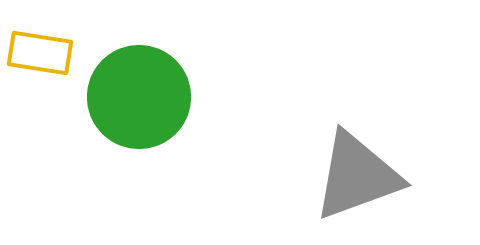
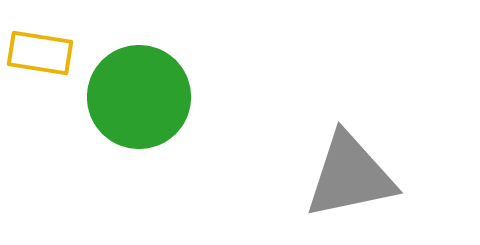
gray triangle: moved 7 px left; rotated 8 degrees clockwise
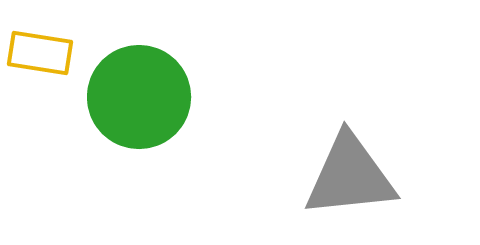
gray triangle: rotated 6 degrees clockwise
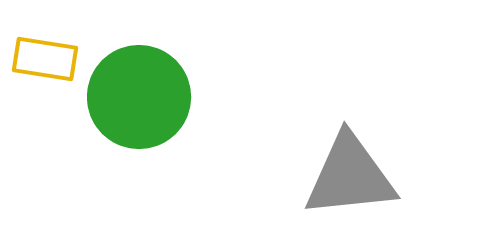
yellow rectangle: moved 5 px right, 6 px down
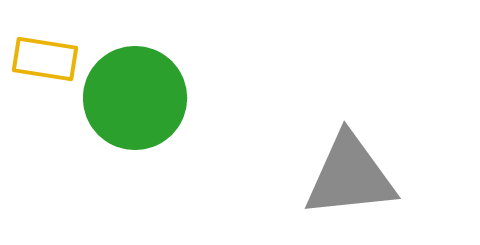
green circle: moved 4 px left, 1 px down
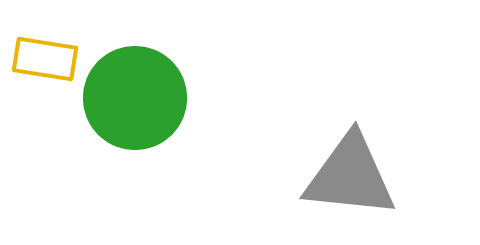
gray triangle: rotated 12 degrees clockwise
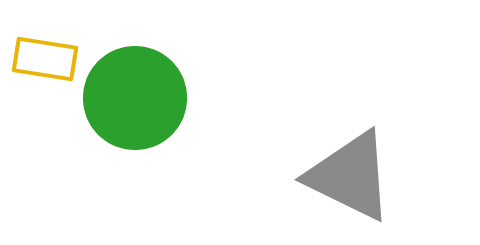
gray triangle: rotated 20 degrees clockwise
